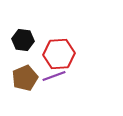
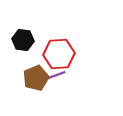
brown pentagon: moved 11 px right
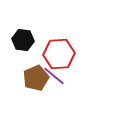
purple line: rotated 60 degrees clockwise
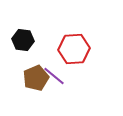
red hexagon: moved 15 px right, 5 px up
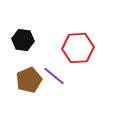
red hexagon: moved 4 px right, 1 px up
brown pentagon: moved 7 px left, 2 px down
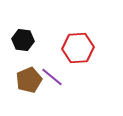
purple line: moved 2 px left, 1 px down
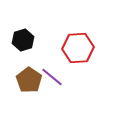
black hexagon: rotated 25 degrees counterclockwise
brown pentagon: rotated 15 degrees counterclockwise
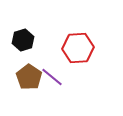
brown pentagon: moved 3 px up
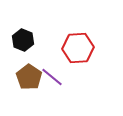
black hexagon: rotated 20 degrees counterclockwise
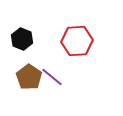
black hexagon: moved 1 px left, 1 px up
red hexagon: moved 1 px left, 7 px up
